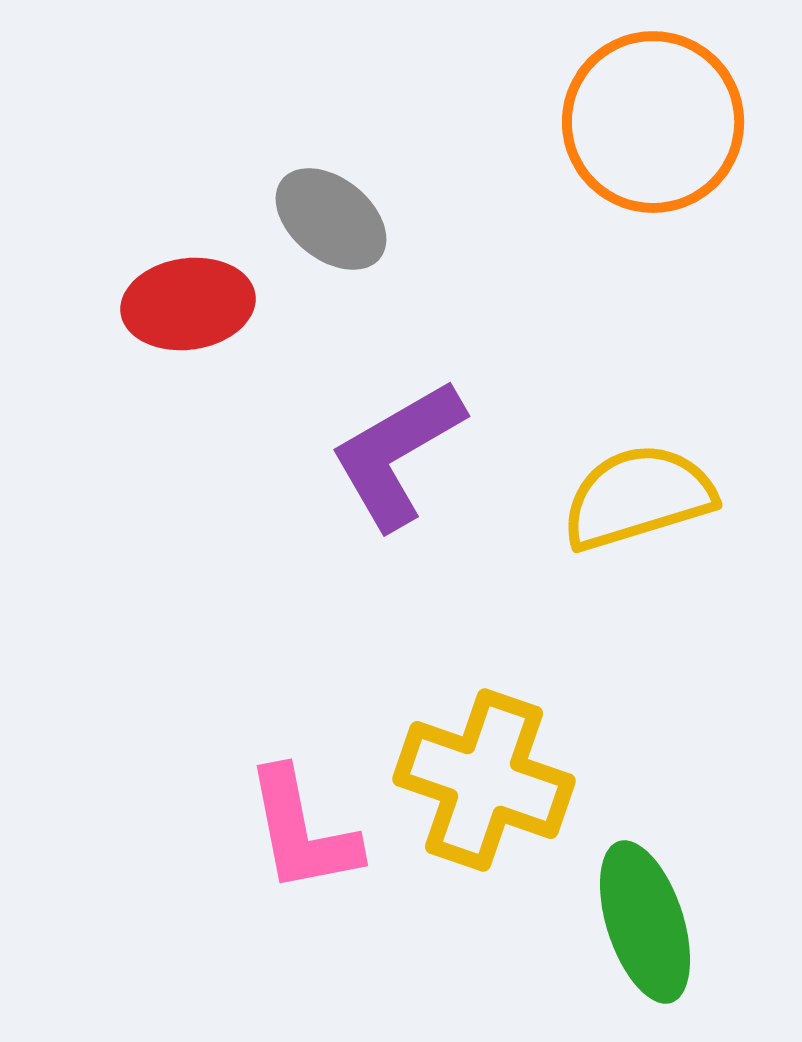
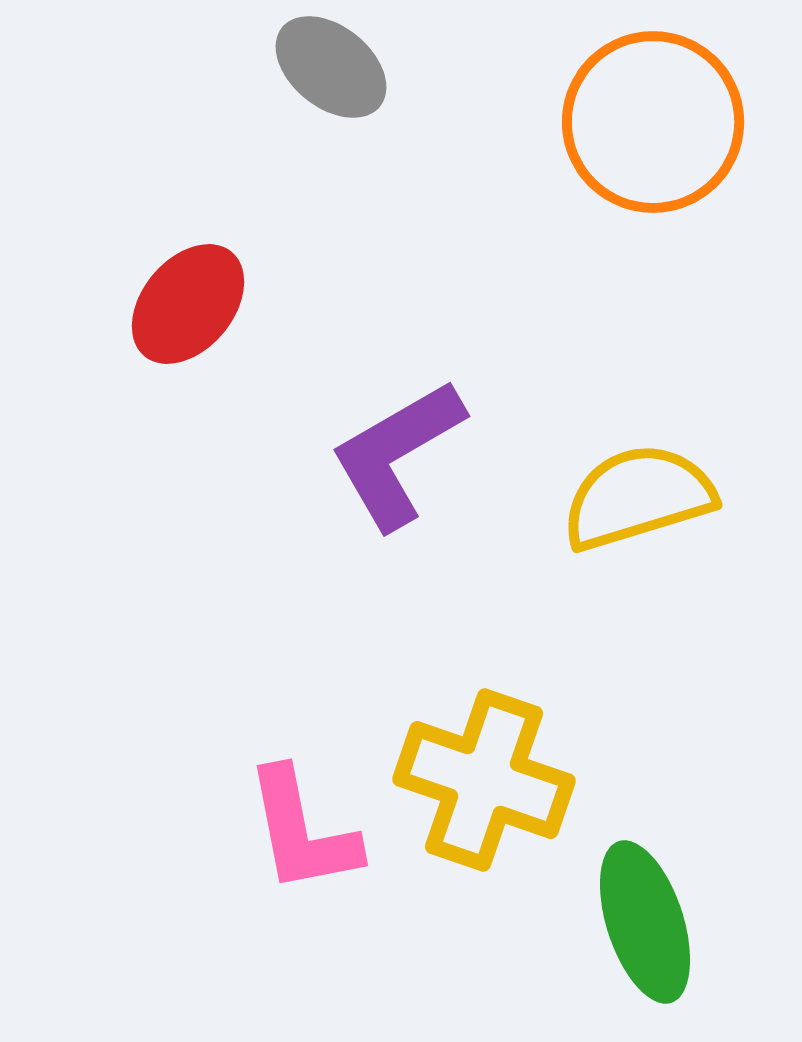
gray ellipse: moved 152 px up
red ellipse: rotated 42 degrees counterclockwise
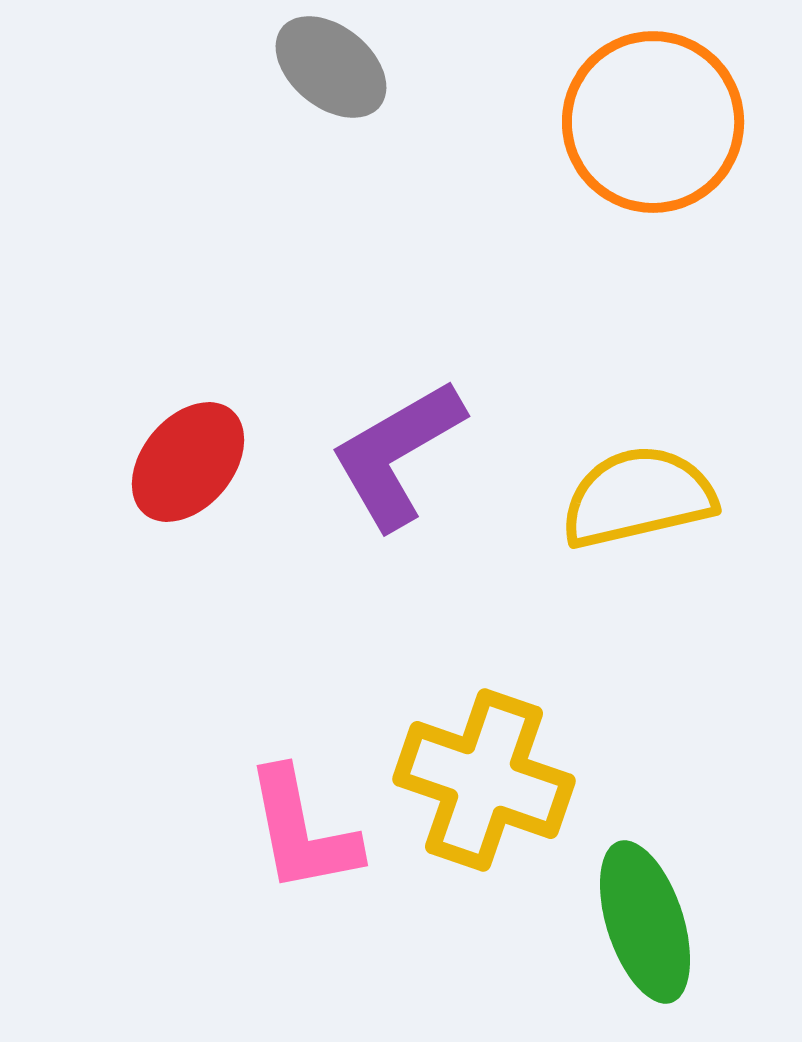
red ellipse: moved 158 px down
yellow semicircle: rotated 4 degrees clockwise
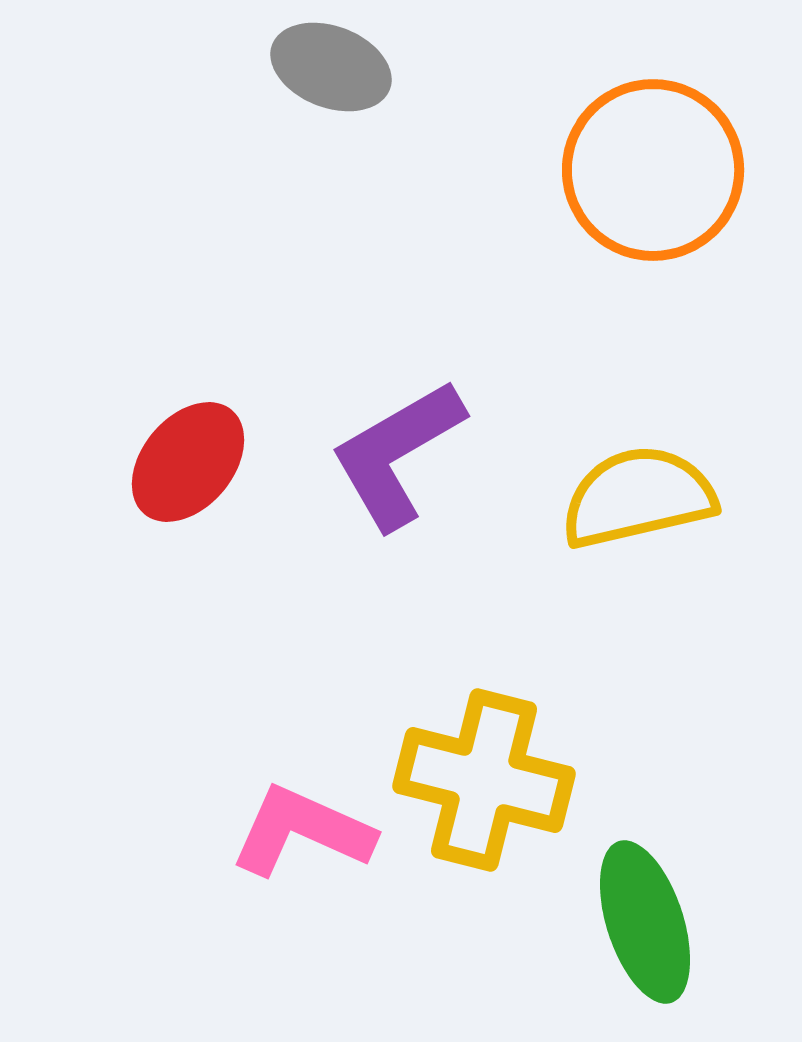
gray ellipse: rotated 18 degrees counterclockwise
orange circle: moved 48 px down
yellow cross: rotated 5 degrees counterclockwise
pink L-shape: rotated 125 degrees clockwise
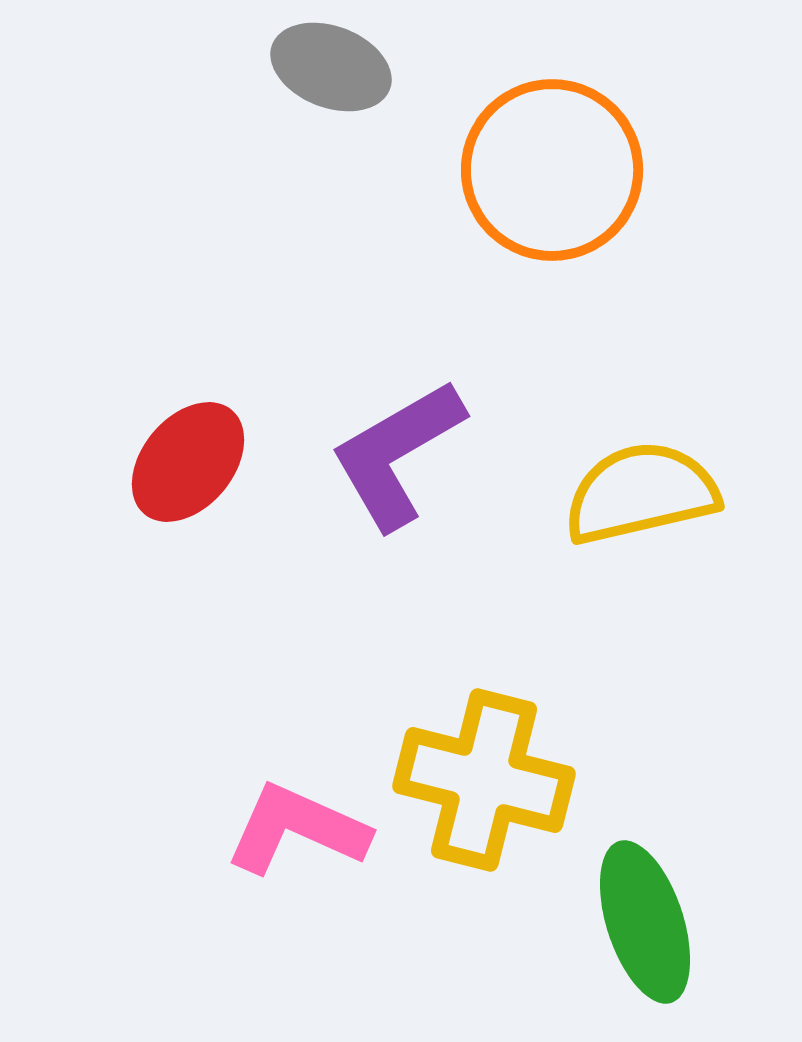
orange circle: moved 101 px left
yellow semicircle: moved 3 px right, 4 px up
pink L-shape: moved 5 px left, 2 px up
